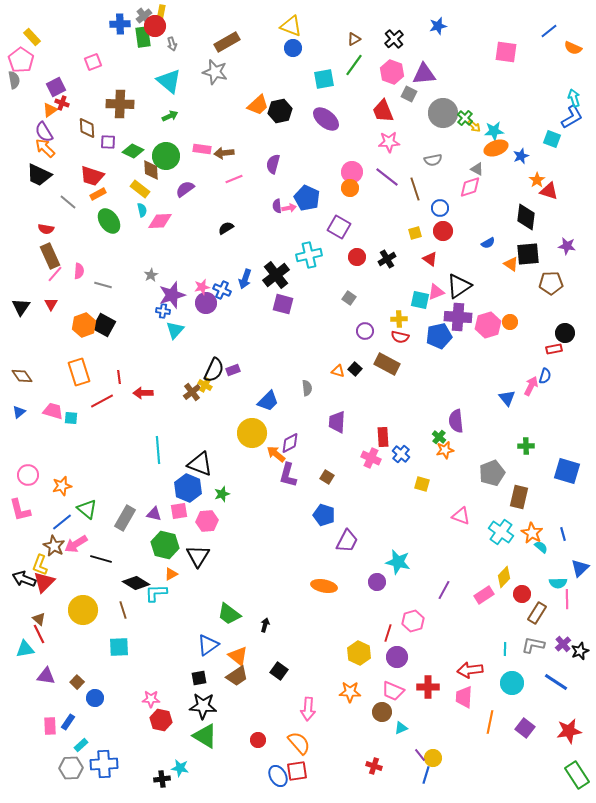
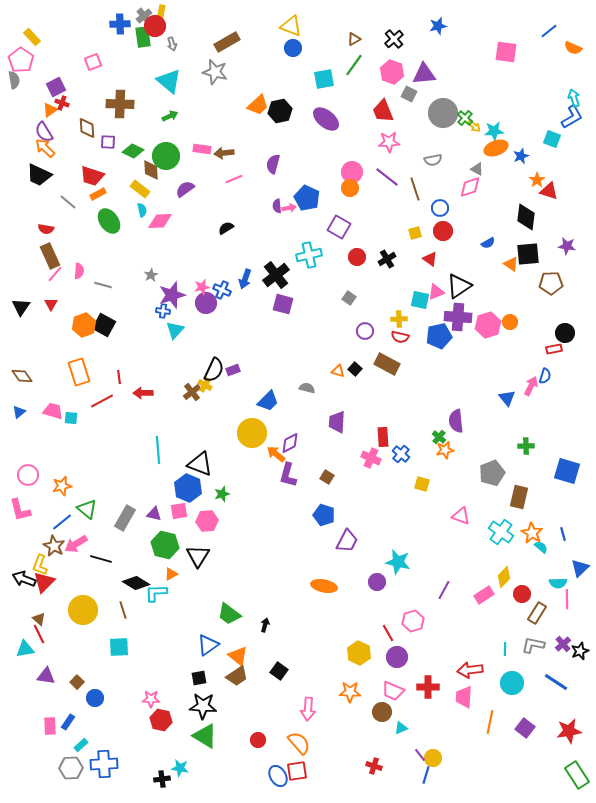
gray semicircle at (307, 388): rotated 70 degrees counterclockwise
red line at (388, 633): rotated 48 degrees counterclockwise
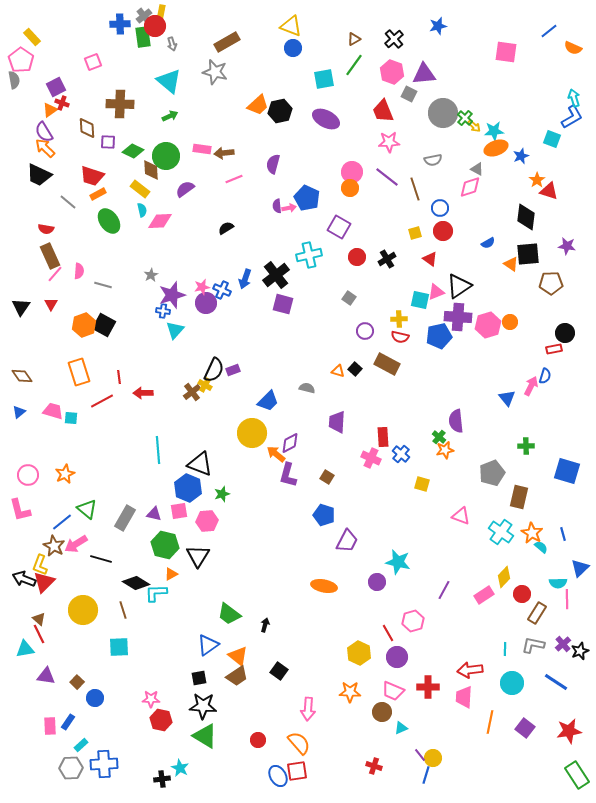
purple ellipse at (326, 119): rotated 12 degrees counterclockwise
orange star at (62, 486): moved 3 px right, 12 px up; rotated 12 degrees counterclockwise
cyan star at (180, 768): rotated 18 degrees clockwise
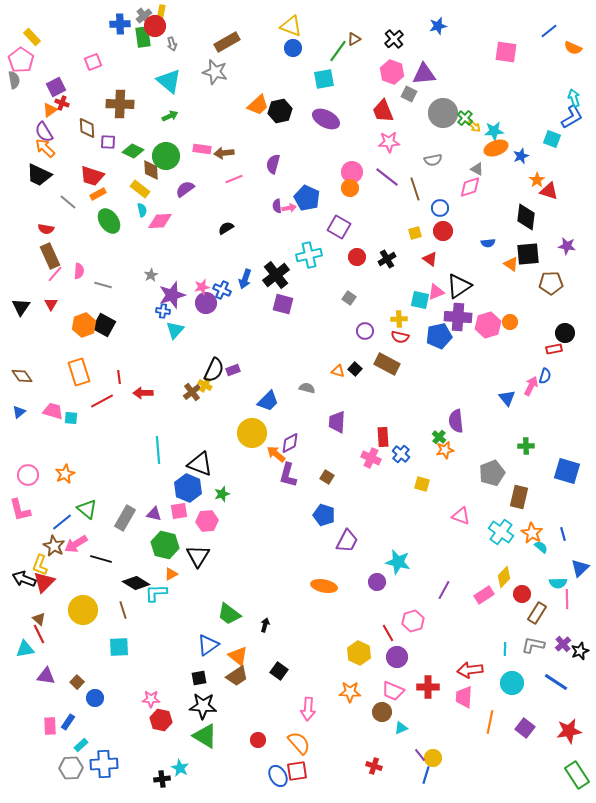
green line at (354, 65): moved 16 px left, 14 px up
blue semicircle at (488, 243): rotated 24 degrees clockwise
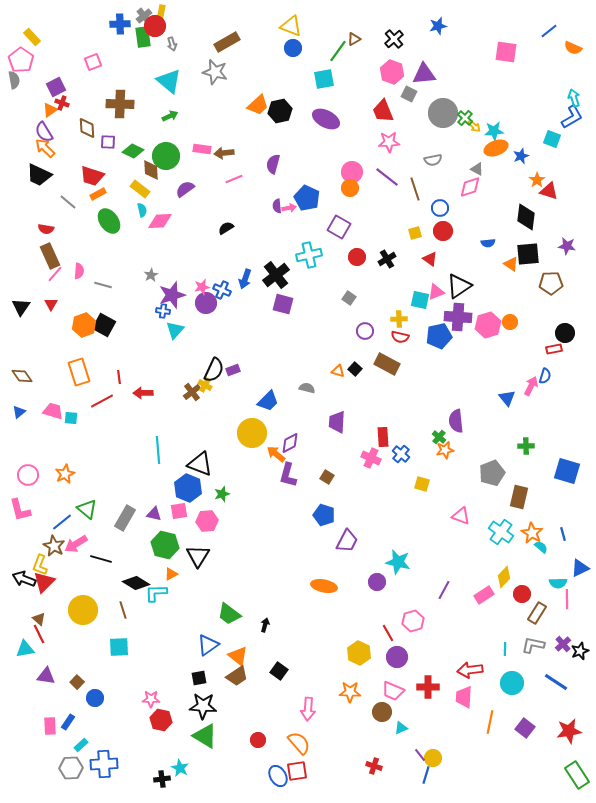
blue triangle at (580, 568): rotated 18 degrees clockwise
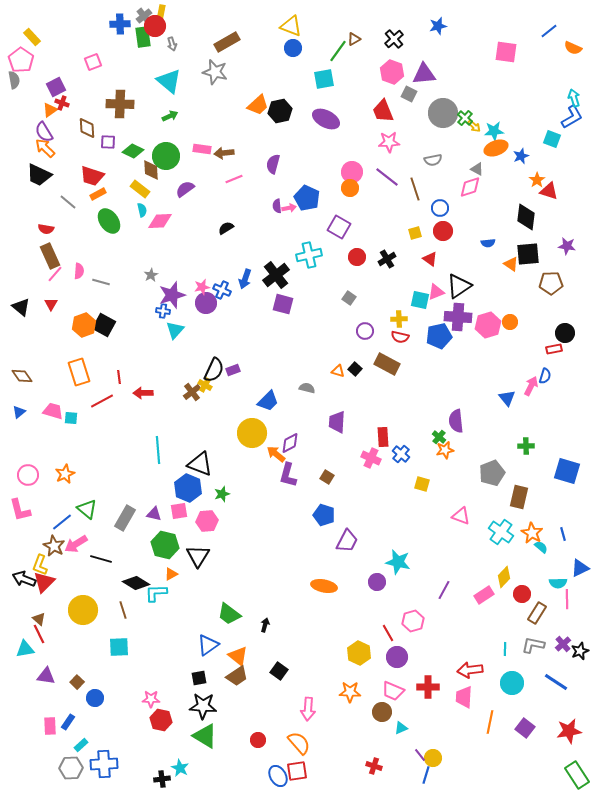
gray line at (103, 285): moved 2 px left, 3 px up
black triangle at (21, 307): rotated 24 degrees counterclockwise
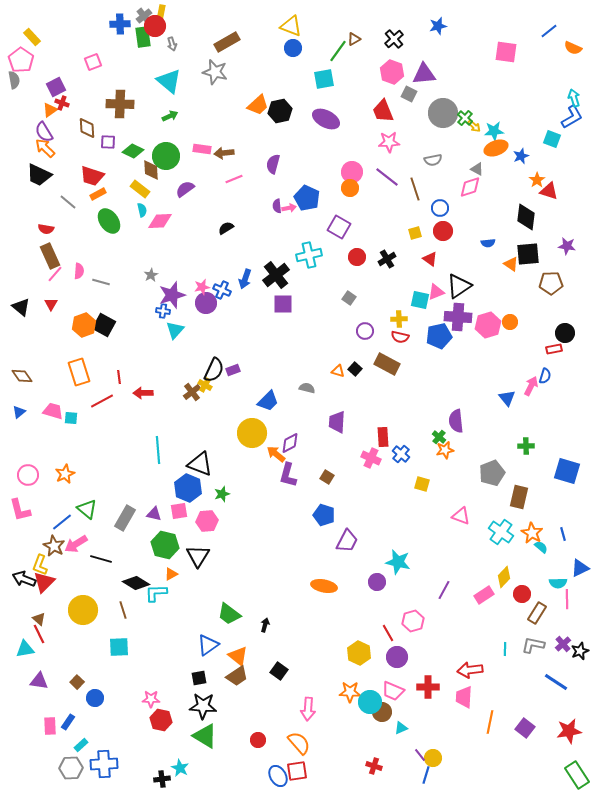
purple square at (283, 304): rotated 15 degrees counterclockwise
purple triangle at (46, 676): moved 7 px left, 5 px down
cyan circle at (512, 683): moved 142 px left, 19 px down
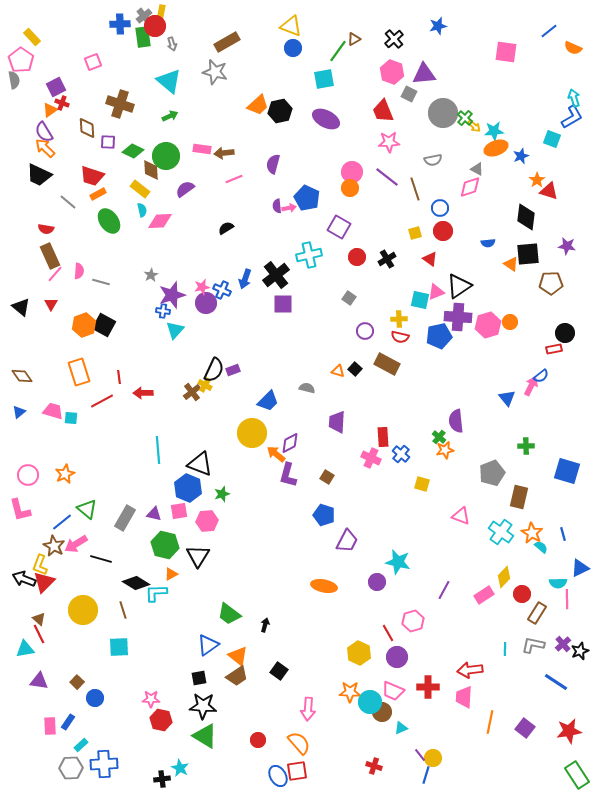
brown cross at (120, 104): rotated 16 degrees clockwise
blue semicircle at (545, 376): moved 4 px left; rotated 35 degrees clockwise
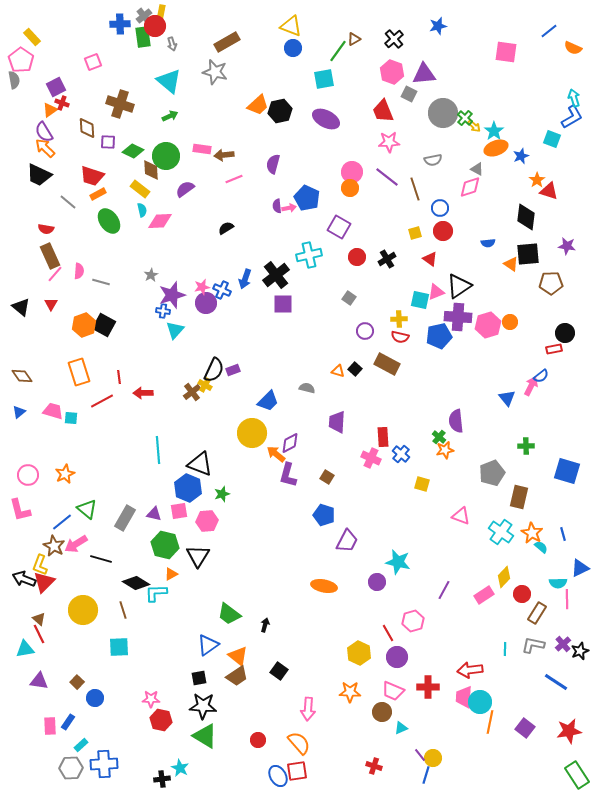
cyan star at (494, 131): rotated 30 degrees counterclockwise
brown arrow at (224, 153): moved 2 px down
cyan circle at (370, 702): moved 110 px right
